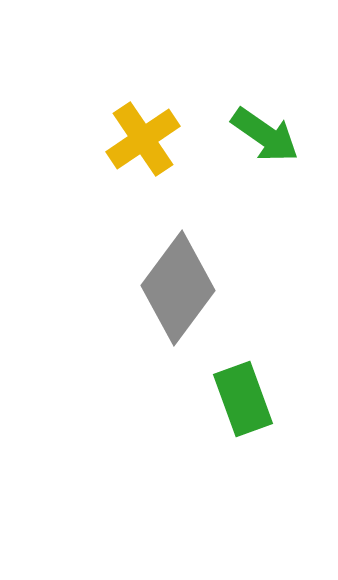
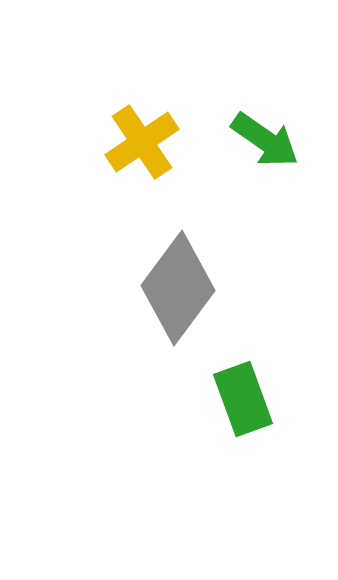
green arrow: moved 5 px down
yellow cross: moved 1 px left, 3 px down
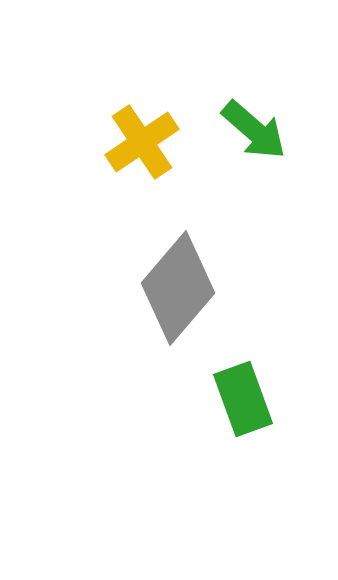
green arrow: moved 11 px left, 10 px up; rotated 6 degrees clockwise
gray diamond: rotated 4 degrees clockwise
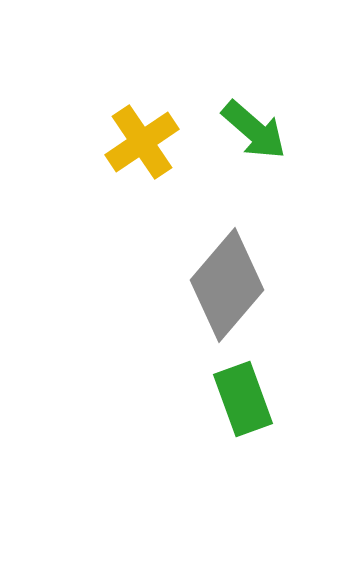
gray diamond: moved 49 px right, 3 px up
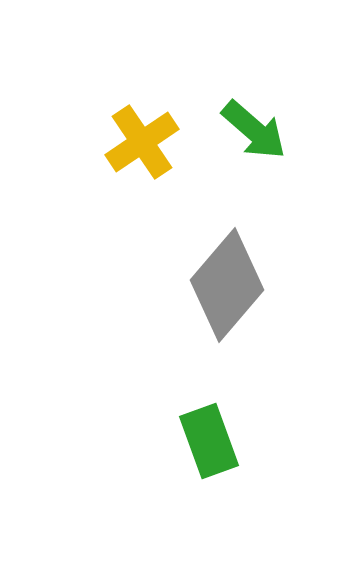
green rectangle: moved 34 px left, 42 px down
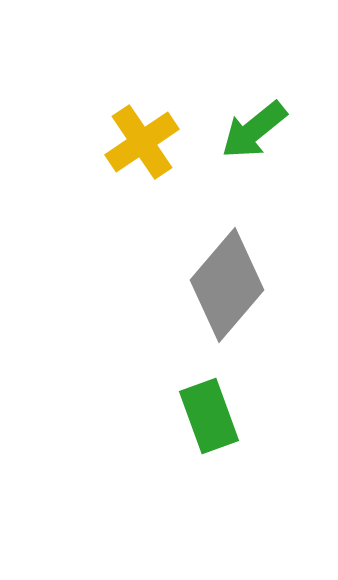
green arrow: rotated 100 degrees clockwise
green rectangle: moved 25 px up
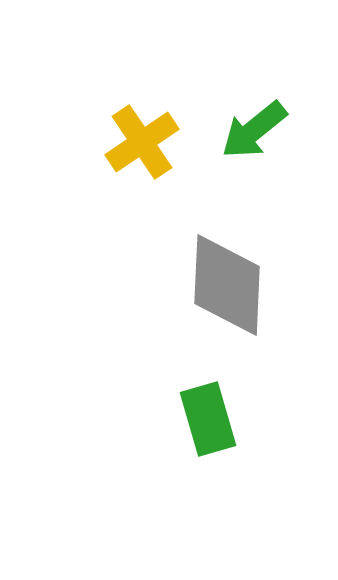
gray diamond: rotated 38 degrees counterclockwise
green rectangle: moved 1 px left, 3 px down; rotated 4 degrees clockwise
